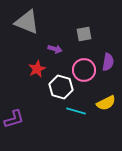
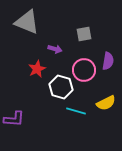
purple semicircle: moved 1 px up
purple L-shape: rotated 20 degrees clockwise
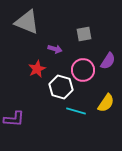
purple semicircle: rotated 24 degrees clockwise
pink circle: moved 1 px left
yellow semicircle: rotated 30 degrees counterclockwise
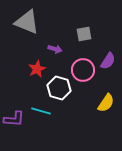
white hexagon: moved 2 px left, 1 px down
cyan line: moved 35 px left
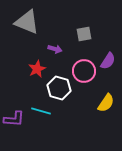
pink circle: moved 1 px right, 1 px down
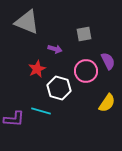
purple semicircle: rotated 60 degrees counterclockwise
pink circle: moved 2 px right
yellow semicircle: moved 1 px right
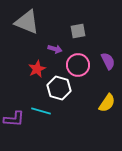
gray square: moved 6 px left, 3 px up
pink circle: moved 8 px left, 6 px up
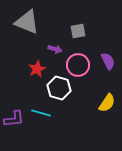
cyan line: moved 2 px down
purple L-shape: rotated 10 degrees counterclockwise
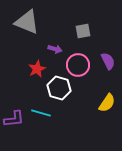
gray square: moved 5 px right
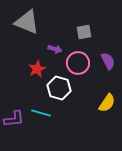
gray square: moved 1 px right, 1 px down
pink circle: moved 2 px up
